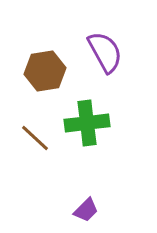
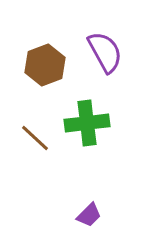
brown hexagon: moved 6 px up; rotated 12 degrees counterclockwise
purple trapezoid: moved 3 px right, 5 px down
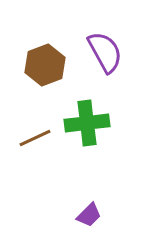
brown line: rotated 68 degrees counterclockwise
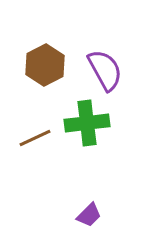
purple semicircle: moved 18 px down
brown hexagon: rotated 6 degrees counterclockwise
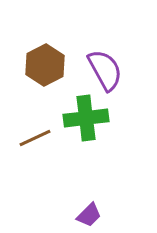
green cross: moved 1 px left, 5 px up
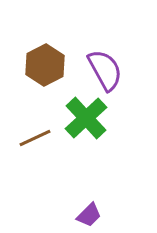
green cross: rotated 36 degrees counterclockwise
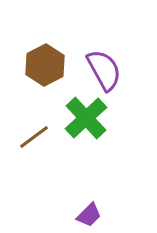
purple semicircle: moved 1 px left
brown line: moved 1 px left, 1 px up; rotated 12 degrees counterclockwise
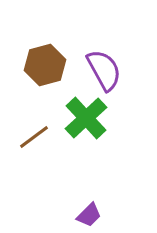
brown hexagon: rotated 12 degrees clockwise
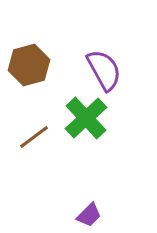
brown hexagon: moved 16 px left
